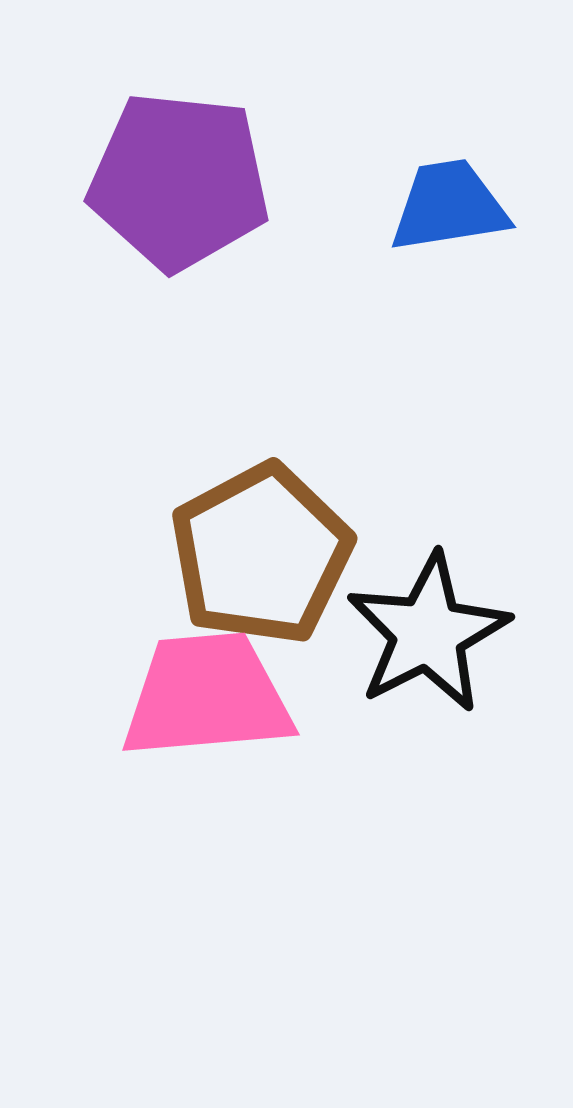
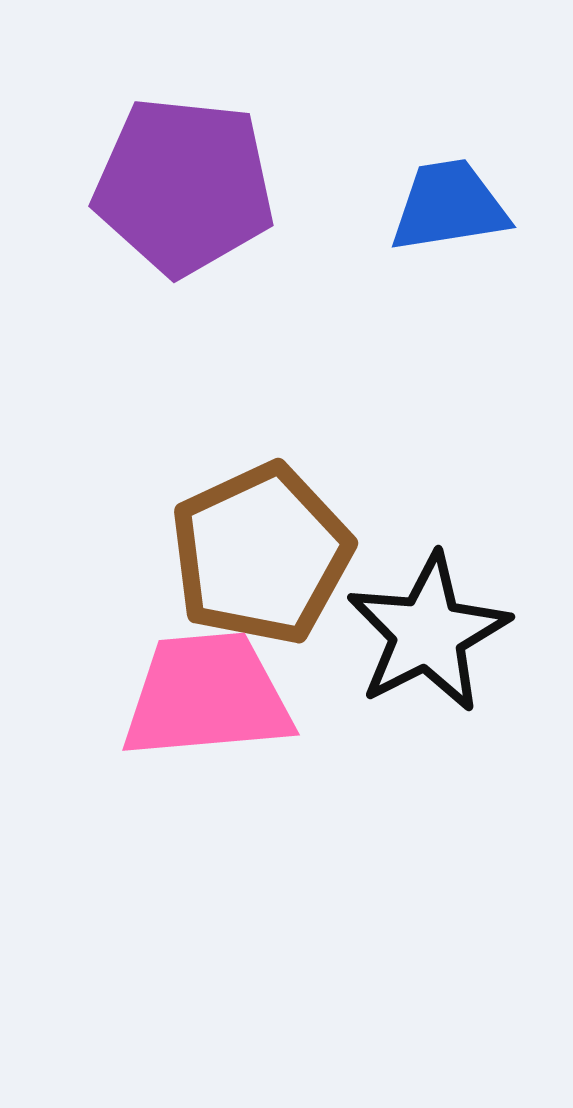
purple pentagon: moved 5 px right, 5 px down
brown pentagon: rotated 3 degrees clockwise
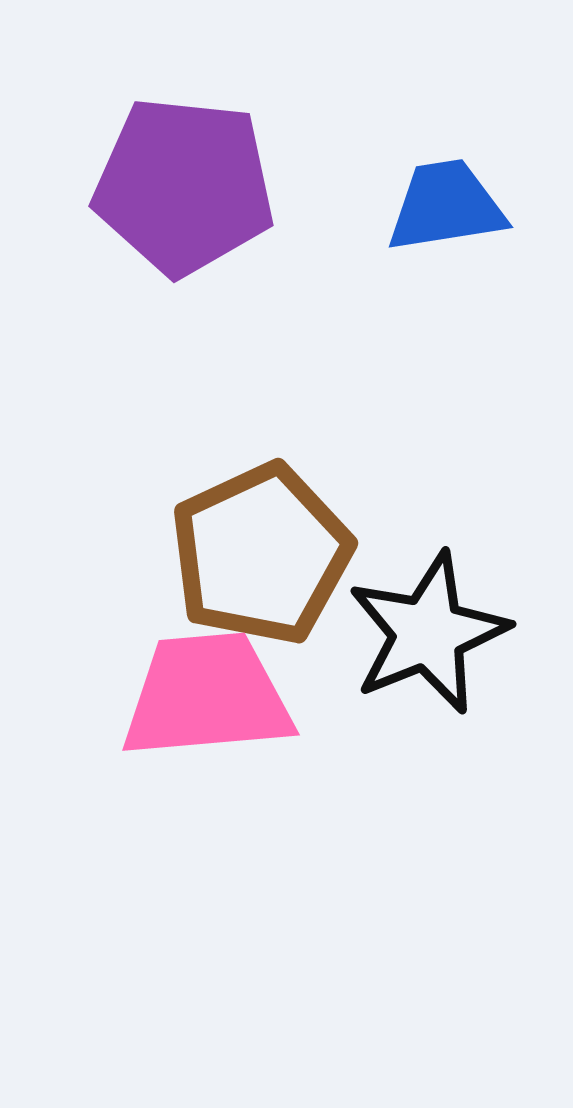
blue trapezoid: moved 3 px left
black star: rotated 5 degrees clockwise
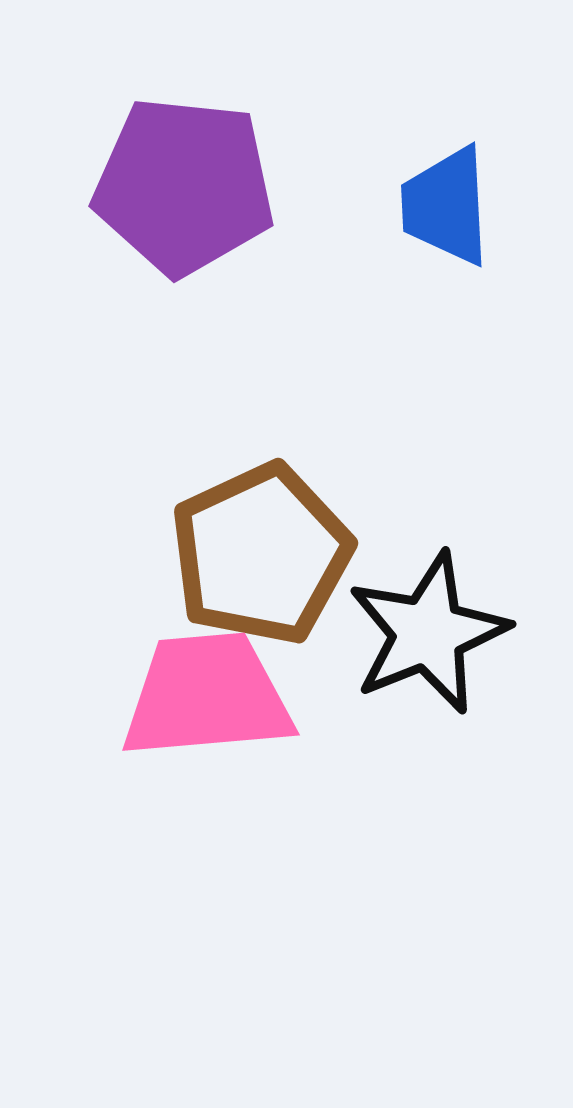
blue trapezoid: rotated 84 degrees counterclockwise
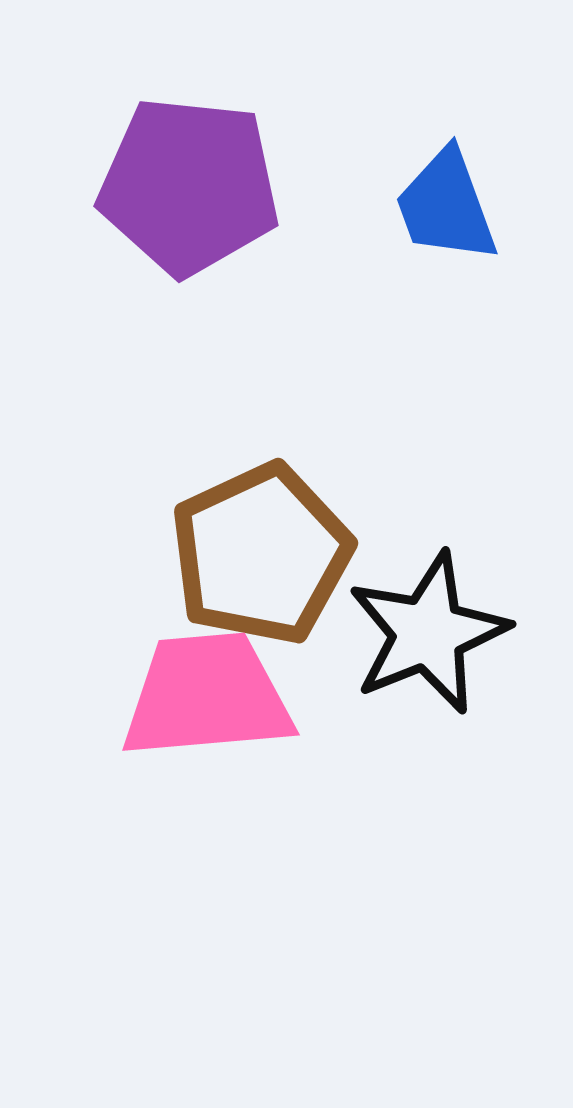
purple pentagon: moved 5 px right
blue trapezoid: rotated 17 degrees counterclockwise
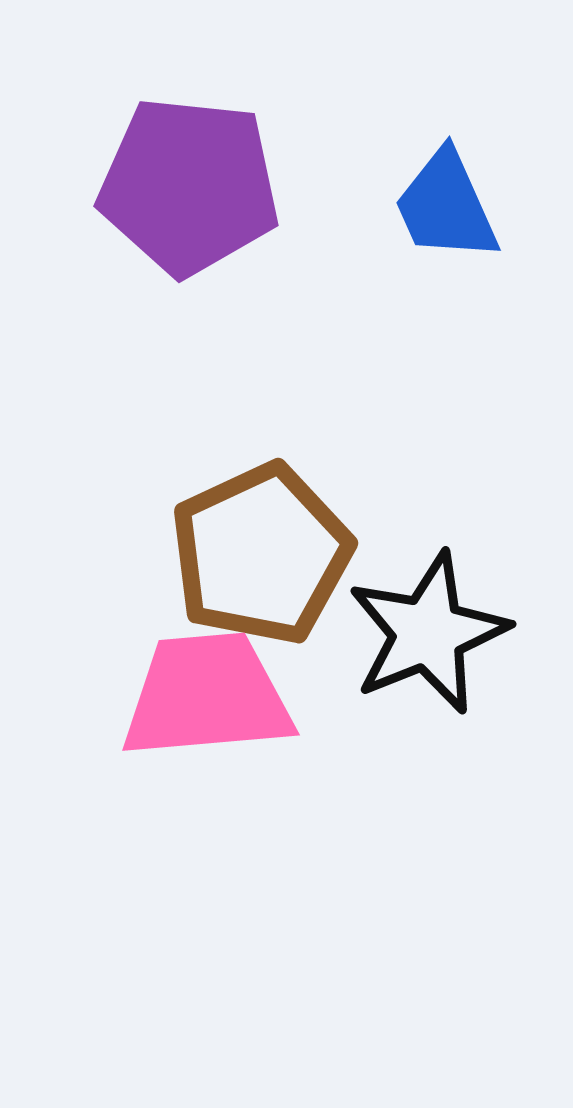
blue trapezoid: rotated 4 degrees counterclockwise
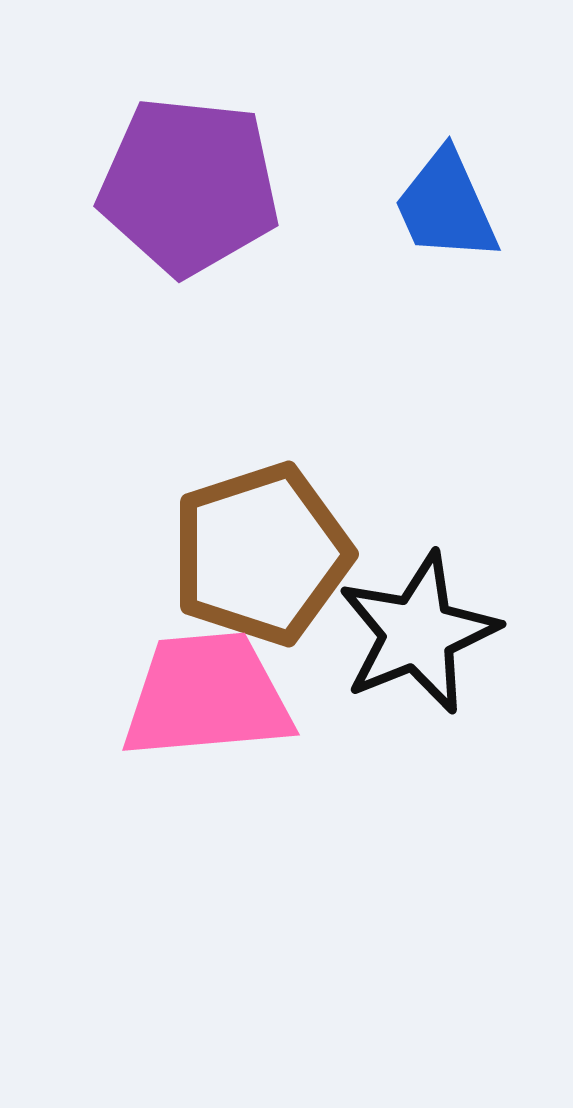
brown pentagon: rotated 7 degrees clockwise
black star: moved 10 px left
